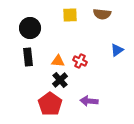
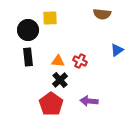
yellow square: moved 20 px left, 3 px down
black circle: moved 2 px left, 2 px down
red pentagon: moved 1 px right
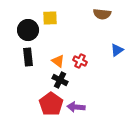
orange triangle: rotated 32 degrees clockwise
black cross: rotated 21 degrees counterclockwise
purple arrow: moved 13 px left, 6 px down
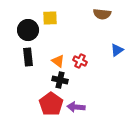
black cross: rotated 14 degrees counterclockwise
